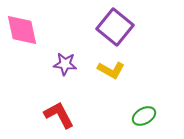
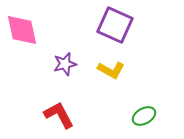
purple square: moved 2 px up; rotated 15 degrees counterclockwise
purple star: rotated 20 degrees counterclockwise
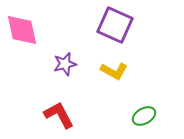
yellow L-shape: moved 3 px right, 1 px down
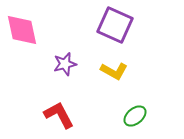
green ellipse: moved 9 px left; rotated 10 degrees counterclockwise
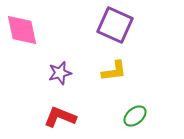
purple star: moved 5 px left, 9 px down
yellow L-shape: rotated 36 degrees counterclockwise
red L-shape: moved 1 px right, 2 px down; rotated 40 degrees counterclockwise
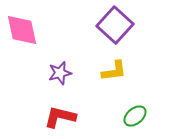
purple square: rotated 18 degrees clockwise
red L-shape: rotated 8 degrees counterclockwise
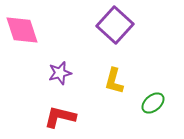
pink diamond: rotated 6 degrees counterclockwise
yellow L-shape: moved 10 px down; rotated 112 degrees clockwise
green ellipse: moved 18 px right, 13 px up
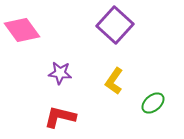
pink diamond: rotated 18 degrees counterclockwise
purple star: rotated 20 degrees clockwise
yellow L-shape: rotated 20 degrees clockwise
